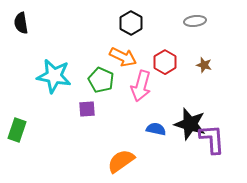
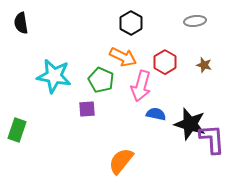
blue semicircle: moved 15 px up
orange semicircle: rotated 16 degrees counterclockwise
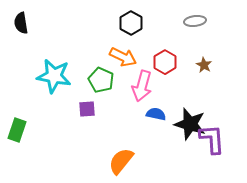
brown star: rotated 14 degrees clockwise
pink arrow: moved 1 px right
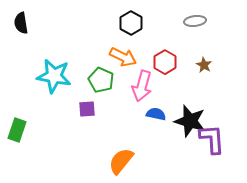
black star: moved 3 px up
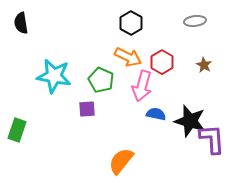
orange arrow: moved 5 px right
red hexagon: moved 3 px left
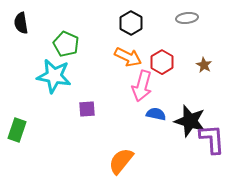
gray ellipse: moved 8 px left, 3 px up
green pentagon: moved 35 px left, 36 px up
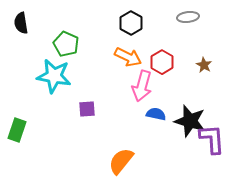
gray ellipse: moved 1 px right, 1 px up
